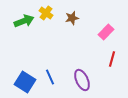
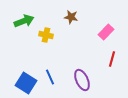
yellow cross: moved 22 px down; rotated 24 degrees counterclockwise
brown star: moved 1 px left, 1 px up; rotated 24 degrees clockwise
blue square: moved 1 px right, 1 px down
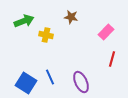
purple ellipse: moved 1 px left, 2 px down
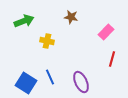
yellow cross: moved 1 px right, 6 px down
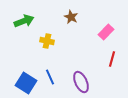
brown star: rotated 16 degrees clockwise
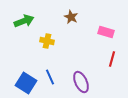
pink rectangle: rotated 63 degrees clockwise
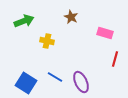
pink rectangle: moved 1 px left, 1 px down
red line: moved 3 px right
blue line: moved 5 px right; rotated 35 degrees counterclockwise
